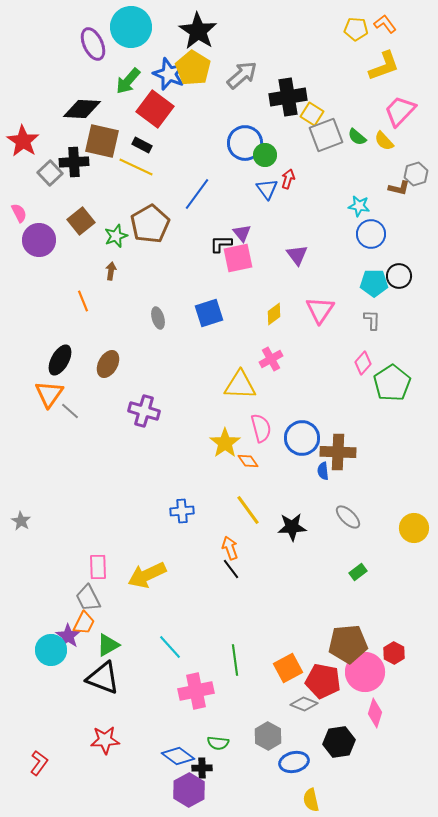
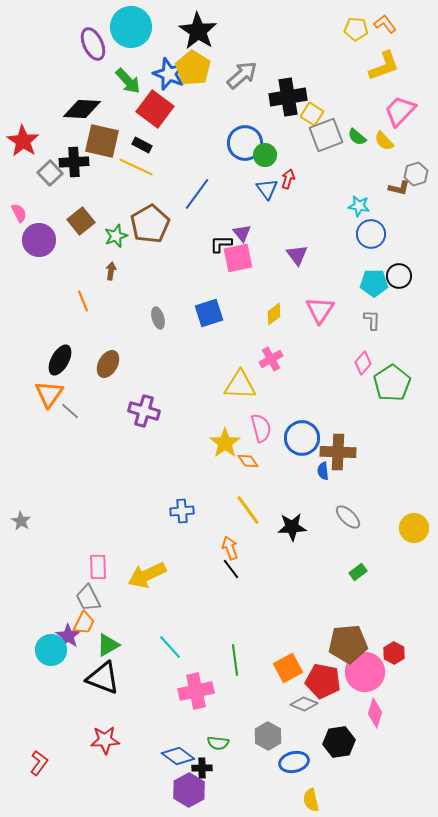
green arrow at (128, 81): rotated 84 degrees counterclockwise
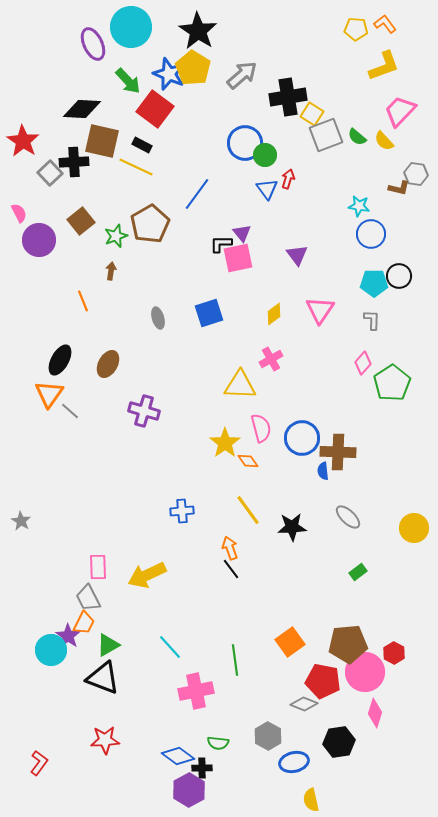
gray hexagon at (416, 174): rotated 25 degrees clockwise
orange square at (288, 668): moved 2 px right, 26 px up; rotated 8 degrees counterclockwise
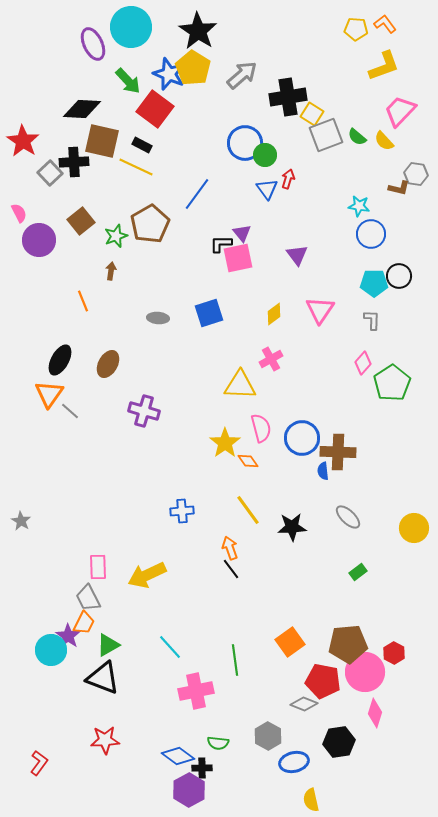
gray ellipse at (158, 318): rotated 70 degrees counterclockwise
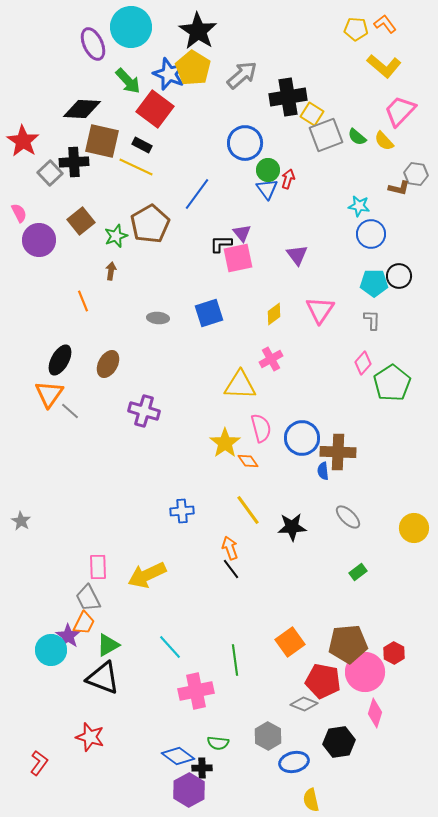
yellow L-shape at (384, 66): rotated 60 degrees clockwise
green circle at (265, 155): moved 3 px right, 15 px down
red star at (105, 740): moved 15 px left, 3 px up; rotated 20 degrees clockwise
